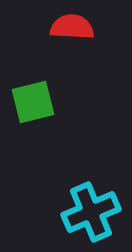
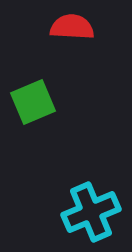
green square: rotated 9 degrees counterclockwise
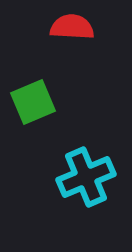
cyan cross: moved 5 px left, 35 px up
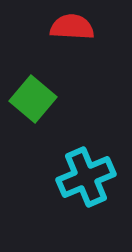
green square: moved 3 px up; rotated 27 degrees counterclockwise
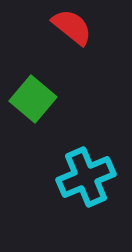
red semicircle: rotated 36 degrees clockwise
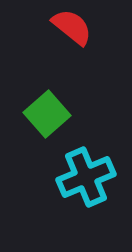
green square: moved 14 px right, 15 px down; rotated 9 degrees clockwise
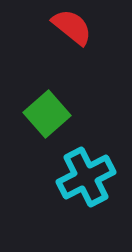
cyan cross: rotated 4 degrees counterclockwise
